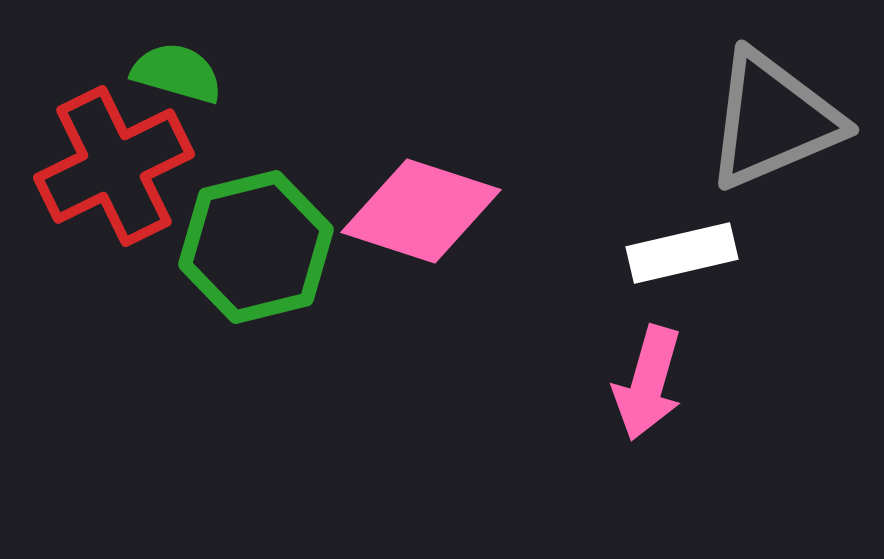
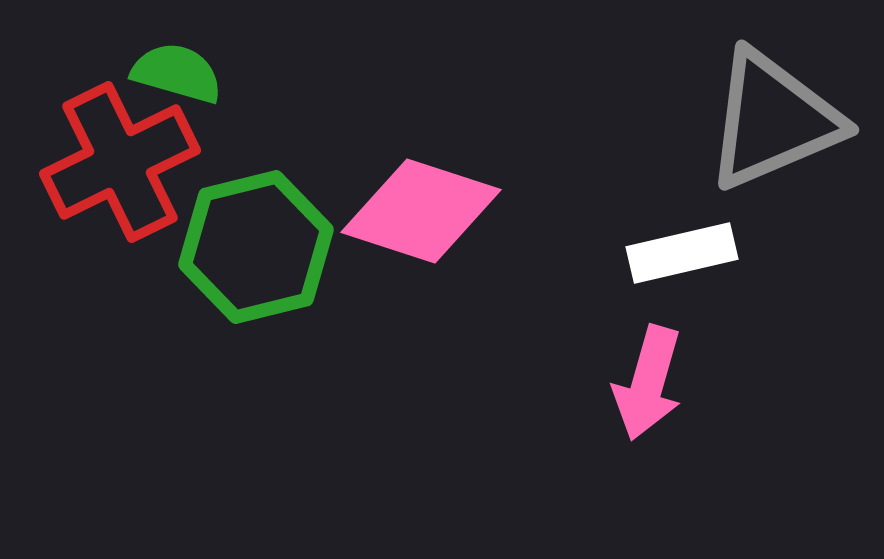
red cross: moved 6 px right, 4 px up
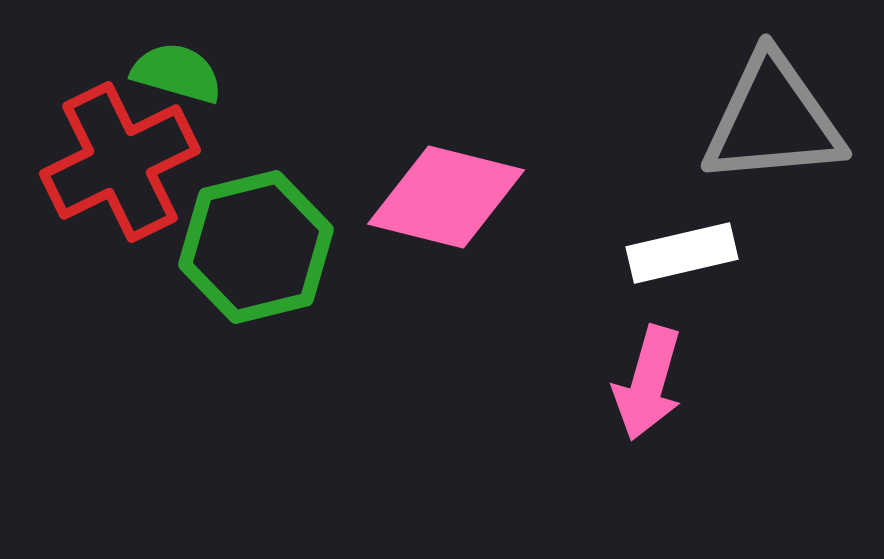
gray triangle: rotated 18 degrees clockwise
pink diamond: moved 25 px right, 14 px up; rotated 4 degrees counterclockwise
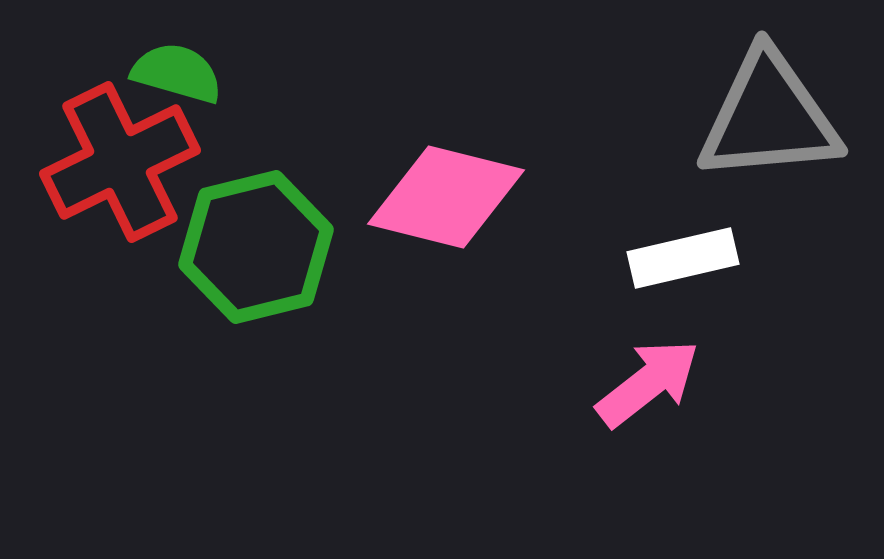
gray triangle: moved 4 px left, 3 px up
white rectangle: moved 1 px right, 5 px down
pink arrow: rotated 144 degrees counterclockwise
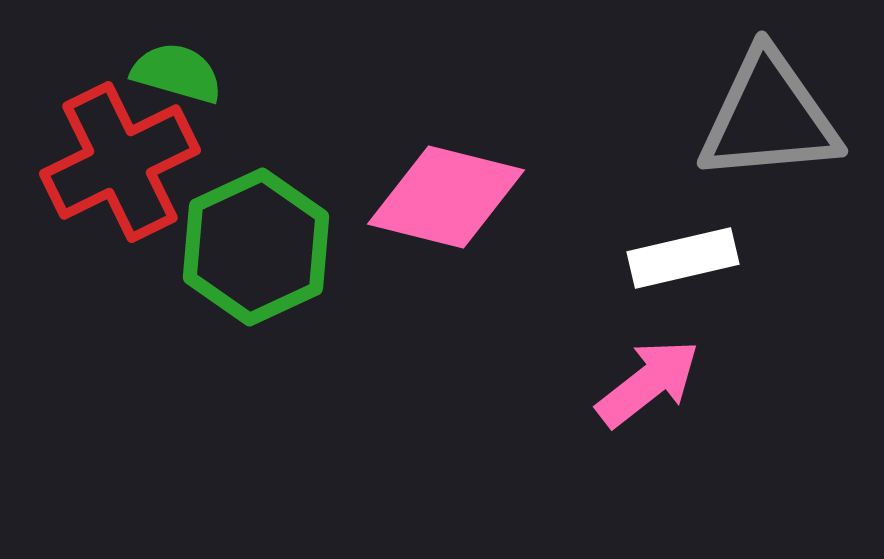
green hexagon: rotated 11 degrees counterclockwise
